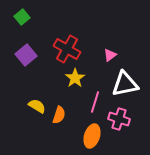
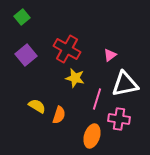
yellow star: rotated 24 degrees counterclockwise
pink line: moved 2 px right, 3 px up
pink cross: rotated 10 degrees counterclockwise
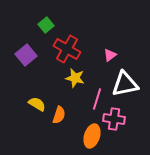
green square: moved 24 px right, 8 px down
yellow semicircle: moved 2 px up
pink cross: moved 5 px left
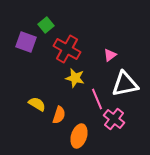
purple square: moved 13 px up; rotated 30 degrees counterclockwise
pink line: rotated 40 degrees counterclockwise
pink cross: rotated 30 degrees clockwise
orange ellipse: moved 13 px left
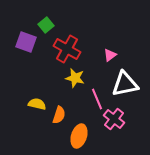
yellow semicircle: rotated 18 degrees counterclockwise
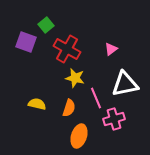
pink triangle: moved 1 px right, 6 px up
pink line: moved 1 px left, 1 px up
orange semicircle: moved 10 px right, 7 px up
pink cross: rotated 35 degrees clockwise
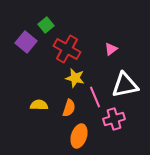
purple square: rotated 20 degrees clockwise
white triangle: moved 1 px down
pink line: moved 1 px left, 1 px up
yellow semicircle: moved 2 px right, 1 px down; rotated 12 degrees counterclockwise
